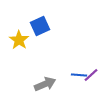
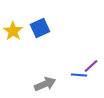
blue square: moved 2 px down
yellow star: moved 6 px left, 9 px up
purple line: moved 9 px up
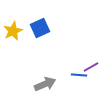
yellow star: rotated 12 degrees clockwise
purple line: moved 1 px down; rotated 14 degrees clockwise
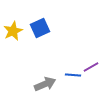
blue line: moved 6 px left
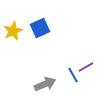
purple line: moved 5 px left
blue line: rotated 56 degrees clockwise
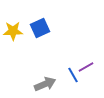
yellow star: rotated 24 degrees clockwise
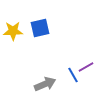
blue square: rotated 12 degrees clockwise
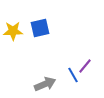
purple line: moved 1 px left, 1 px up; rotated 21 degrees counterclockwise
